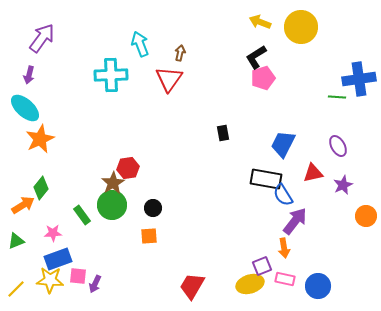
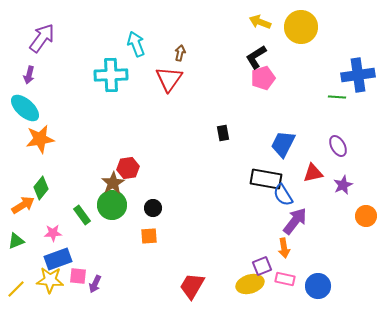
cyan arrow at (140, 44): moved 4 px left
blue cross at (359, 79): moved 1 px left, 4 px up
orange star at (40, 139): rotated 16 degrees clockwise
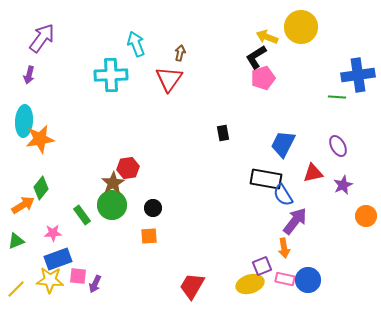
yellow arrow at (260, 22): moved 7 px right, 15 px down
cyan ellipse at (25, 108): moved 1 px left, 13 px down; rotated 52 degrees clockwise
blue circle at (318, 286): moved 10 px left, 6 px up
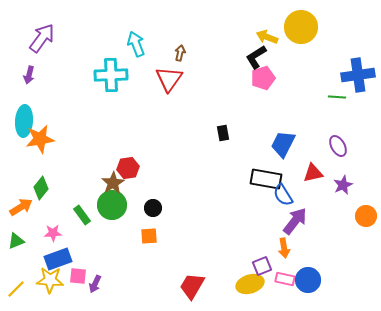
orange arrow at (23, 205): moved 2 px left, 2 px down
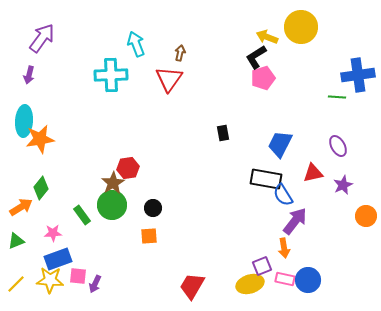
blue trapezoid at (283, 144): moved 3 px left
yellow line at (16, 289): moved 5 px up
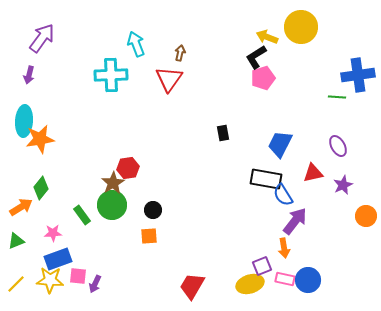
black circle at (153, 208): moved 2 px down
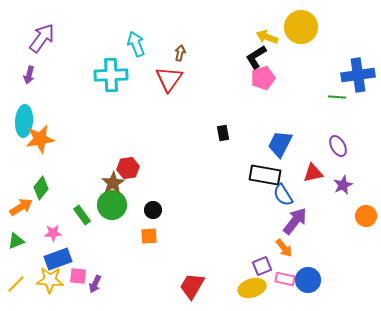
black rectangle at (266, 179): moved 1 px left, 4 px up
orange arrow at (284, 248): rotated 30 degrees counterclockwise
yellow ellipse at (250, 284): moved 2 px right, 4 px down
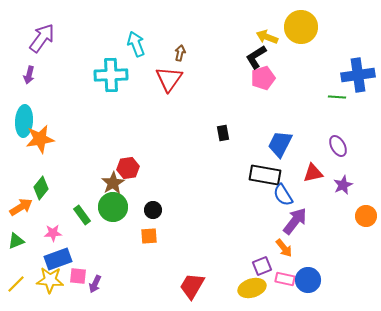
green circle at (112, 205): moved 1 px right, 2 px down
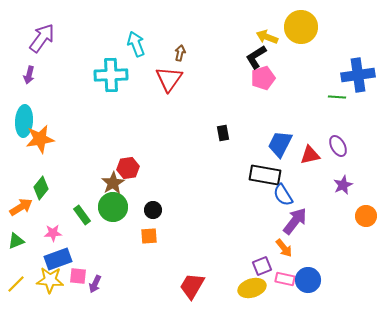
red triangle at (313, 173): moved 3 px left, 18 px up
